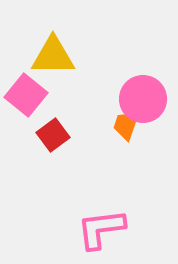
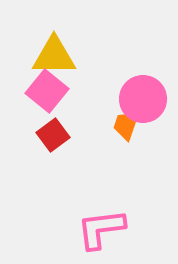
yellow triangle: moved 1 px right
pink square: moved 21 px right, 4 px up
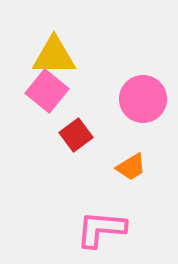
orange trapezoid: moved 5 px right, 42 px down; rotated 140 degrees counterclockwise
red square: moved 23 px right
pink L-shape: rotated 12 degrees clockwise
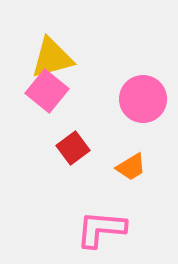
yellow triangle: moved 2 px left, 2 px down; rotated 15 degrees counterclockwise
red square: moved 3 px left, 13 px down
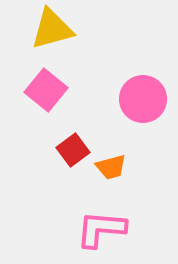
yellow triangle: moved 29 px up
pink square: moved 1 px left, 1 px up
red square: moved 2 px down
orange trapezoid: moved 20 px left; rotated 16 degrees clockwise
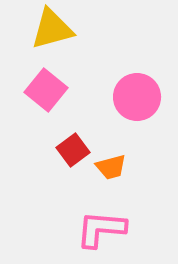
pink circle: moved 6 px left, 2 px up
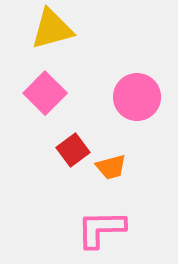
pink square: moved 1 px left, 3 px down; rotated 6 degrees clockwise
pink L-shape: rotated 6 degrees counterclockwise
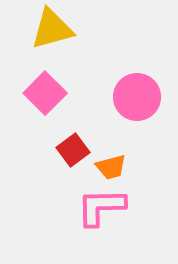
pink L-shape: moved 22 px up
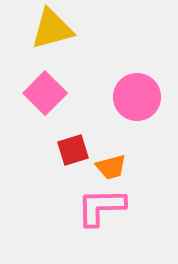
red square: rotated 20 degrees clockwise
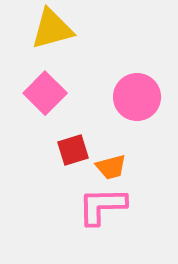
pink L-shape: moved 1 px right, 1 px up
